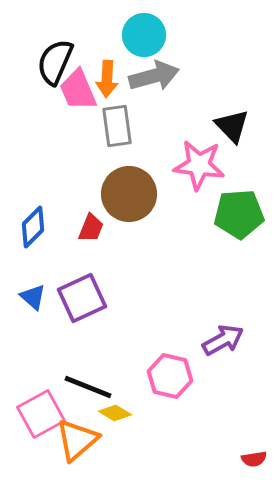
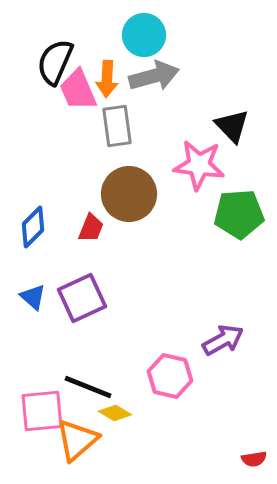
pink square: moved 1 px right, 3 px up; rotated 24 degrees clockwise
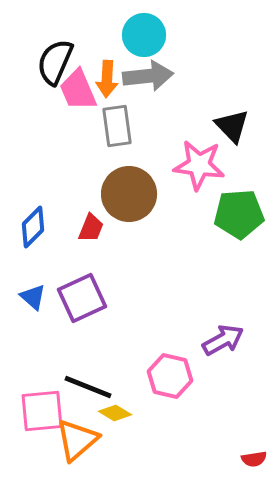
gray arrow: moved 6 px left; rotated 9 degrees clockwise
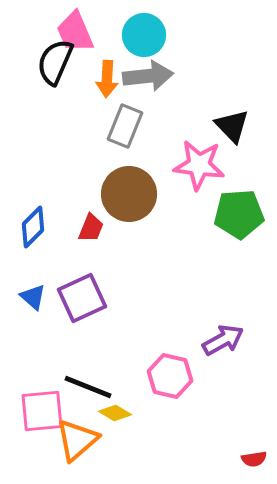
pink trapezoid: moved 3 px left, 58 px up
gray rectangle: moved 8 px right; rotated 30 degrees clockwise
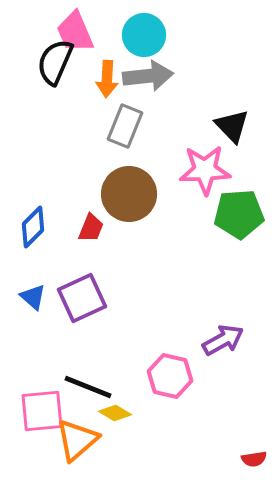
pink star: moved 6 px right, 5 px down; rotated 9 degrees counterclockwise
